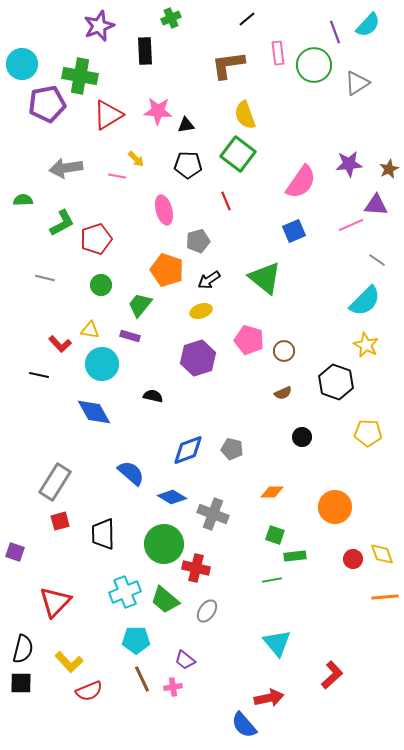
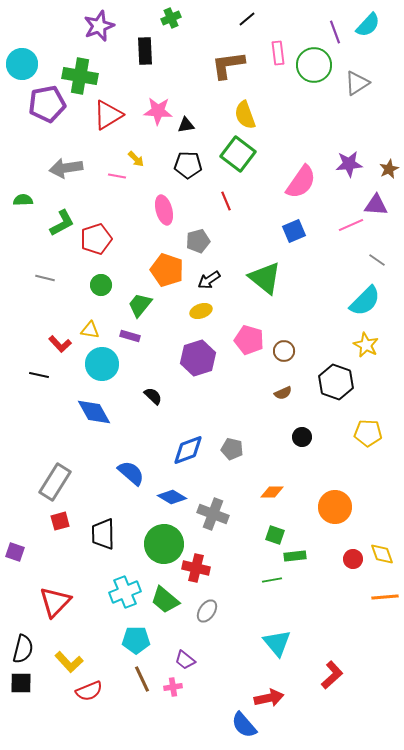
black semicircle at (153, 396): rotated 30 degrees clockwise
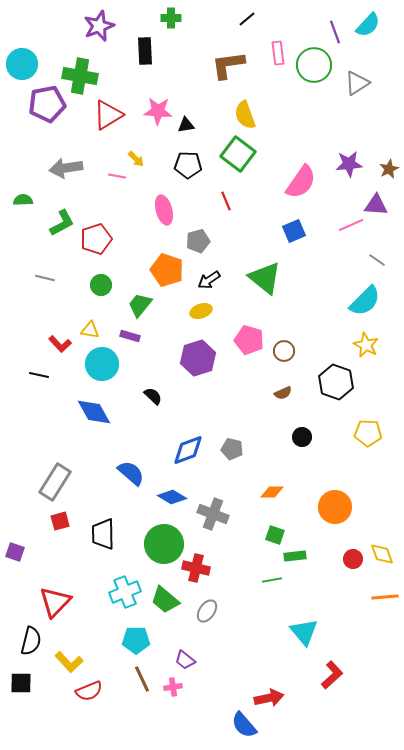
green cross at (171, 18): rotated 24 degrees clockwise
cyan triangle at (277, 643): moved 27 px right, 11 px up
black semicircle at (23, 649): moved 8 px right, 8 px up
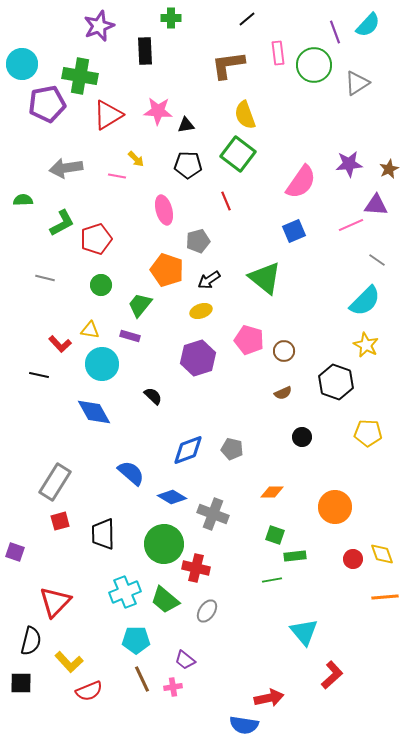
blue semicircle at (244, 725): rotated 40 degrees counterclockwise
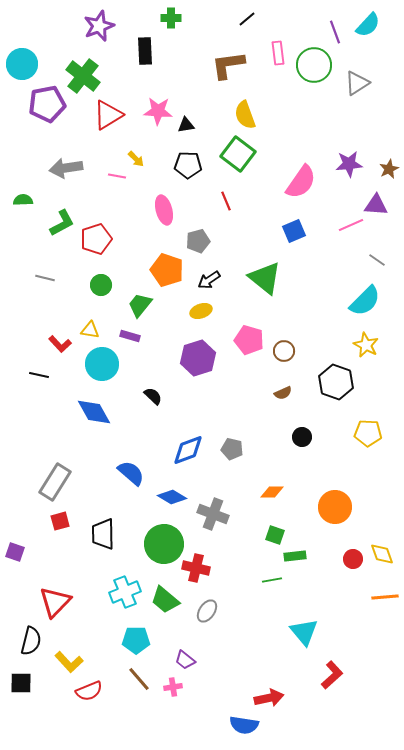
green cross at (80, 76): moved 3 px right; rotated 28 degrees clockwise
brown line at (142, 679): moved 3 px left; rotated 16 degrees counterclockwise
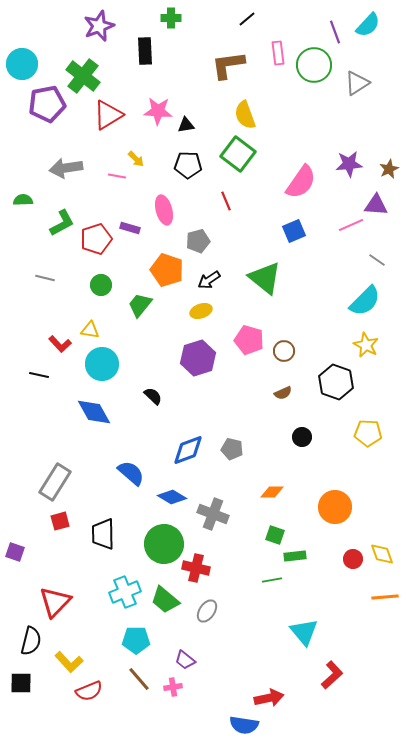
purple rectangle at (130, 336): moved 108 px up
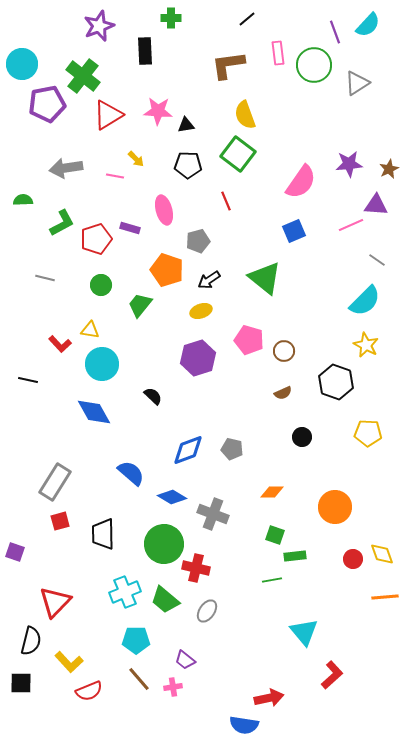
pink line at (117, 176): moved 2 px left
black line at (39, 375): moved 11 px left, 5 px down
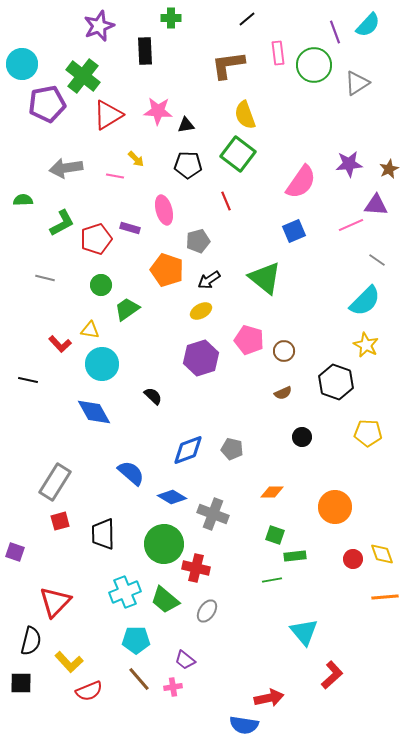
green trapezoid at (140, 305): moved 13 px left, 4 px down; rotated 16 degrees clockwise
yellow ellipse at (201, 311): rotated 10 degrees counterclockwise
purple hexagon at (198, 358): moved 3 px right
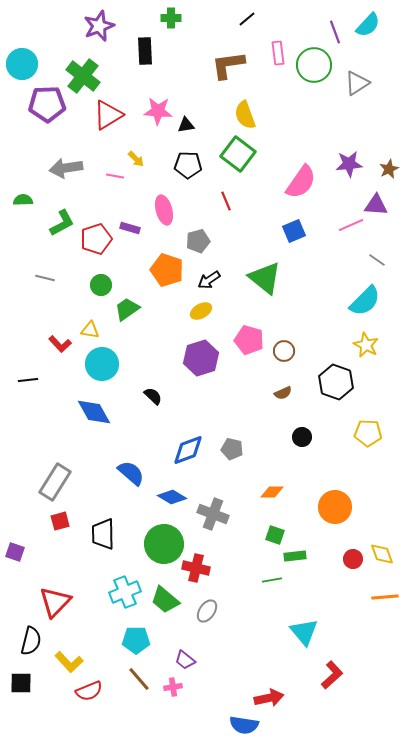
purple pentagon at (47, 104): rotated 9 degrees clockwise
black line at (28, 380): rotated 18 degrees counterclockwise
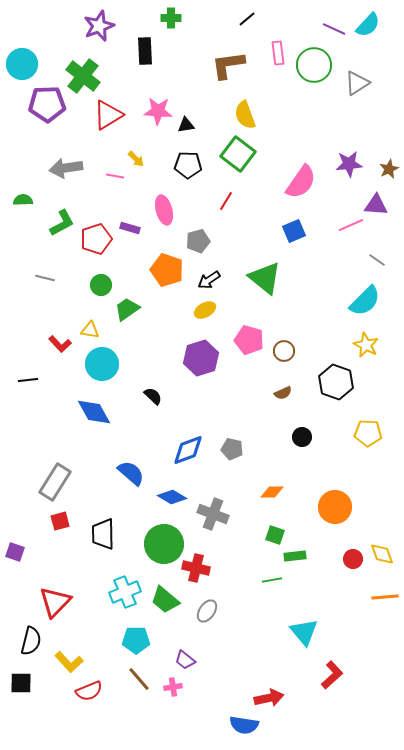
purple line at (335, 32): moved 1 px left, 3 px up; rotated 45 degrees counterclockwise
red line at (226, 201): rotated 54 degrees clockwise
yellow ellipse at (201, 311): moved 4 px right, 1 px up
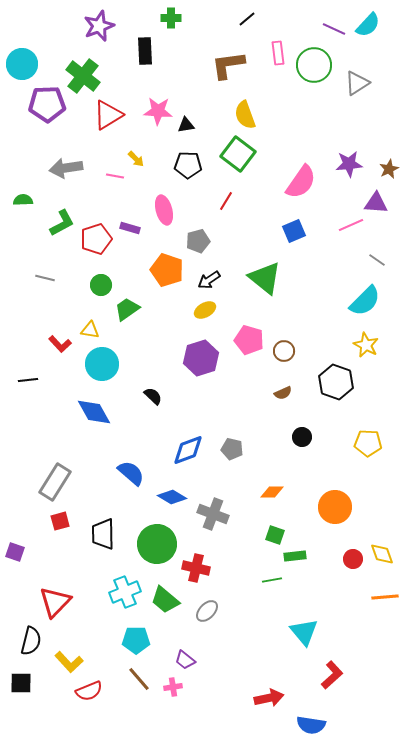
purple triangle at (376, 205): moved 2 px up
yellow pentagon at (368, 433): moved 10 px down
green circle at (164, 544): moved 7 px left
gray ellipse at (207, 611): rotated 10 degrees clockwise
blue semicircle at (244, 725): moved 67 px right
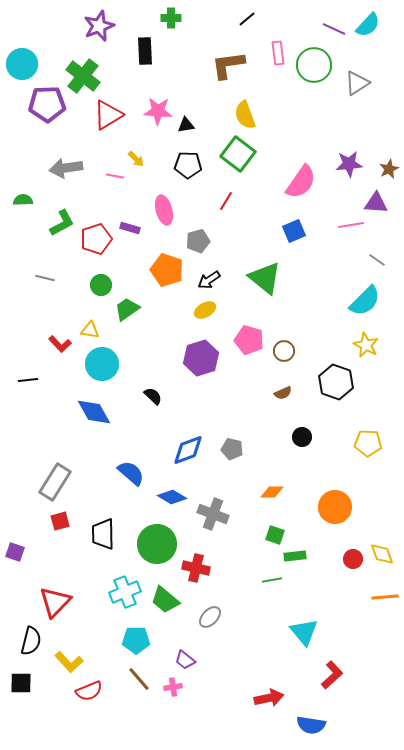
pink line at (351, 225): rotated 15 degrees clockwise
gray ellipse at (207, 611): moved 3 px right, 6 px down
